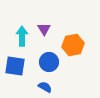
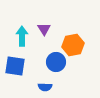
blue circle: moved 7 px right
blue semicircle: rotated 152 degrees clockwise
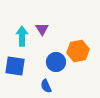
purple triangle: moved 2 px left
orange hexagon: moved 5 px right, 6 px down
blue semicircle: moved 1 px right, 1 px up; rotated 64 degrees clockwise
